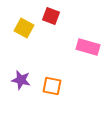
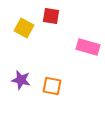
red square: rotated 12 degrees counterclockwise
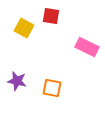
pink rectangle: moved 1 px left; rotated 10 degrees clockwise
purple star: moved 4 px left, 1 px down
orange square: moved 2 px down
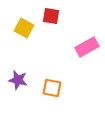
pink rectangle: rotated 55 degrees counterclockwise
purple star: moved 1 px right, 1 px up
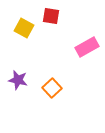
orange square: rotated 36 degrees clockwise
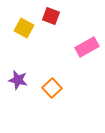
red square: rotated 12 degrees clockwise
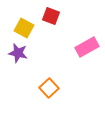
purple star: moved 27 px up
orange square: moved 3 px left
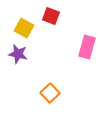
pink rectangle: rotated 45 degrees counterclockwise
purple star: moved 1 px down
orange square: moved 1 px right, 5 px down
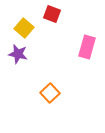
red square: moved 1 px right, 2 px up
yellow square: rotated 12 degrees clockwise
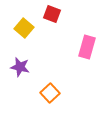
purple star: moved 2 px right, 13 px down
